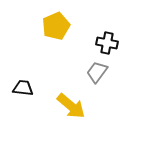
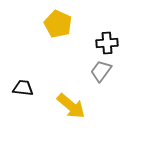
yellow pentagon: moved 2 px right, 2 px up; rotated 24 degrees counterclockwise
black cross: rotated 15 degrees counterclockwise
gray trapezoid: moved 4 px right, 1 px up
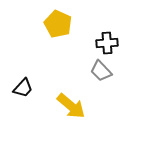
gray trapezoid: rotated 80 degrees counterclockwise
black trapezoid: rotated 125 degrees clockwise
